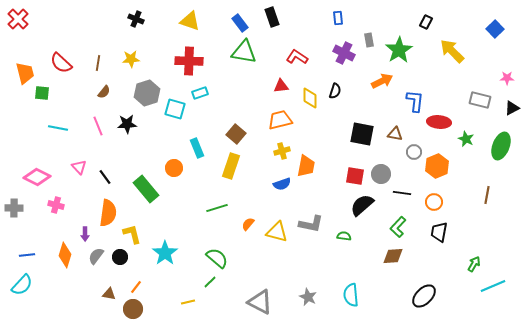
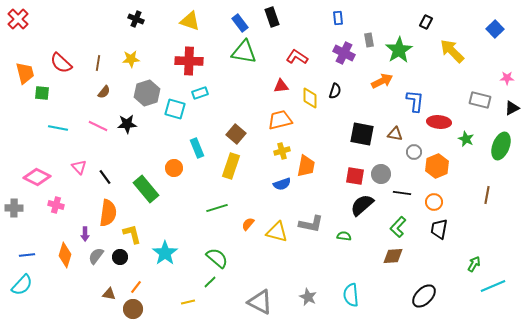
pink line at (98, 126): rotated 42 degrees counterclockwise
black trapezoid at (439, 232): moved 3 px up
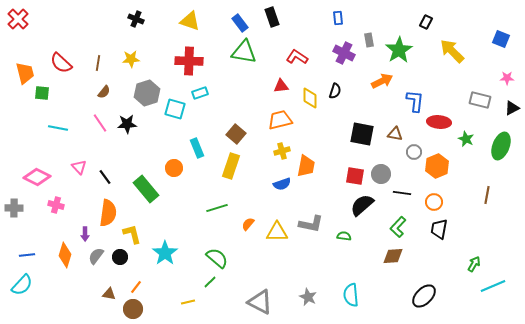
blue square at (495, 29): moved 6 px right, 10 px down; rotated 24 degrees counterclockwise
pink line at (98, 126): moved 2 px right, 3 px up; rotated 30 degrees clockwise
yellow triangle at (277, 232): rotated 15 degrees counterclockwise
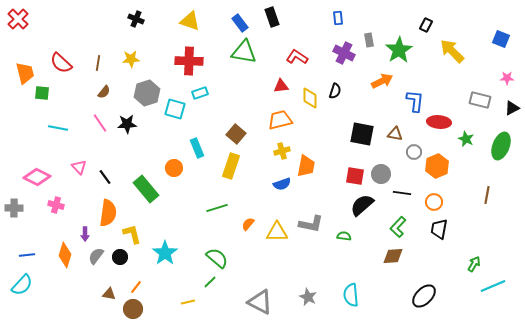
black rectangle at (426, 22): moved 3 px down
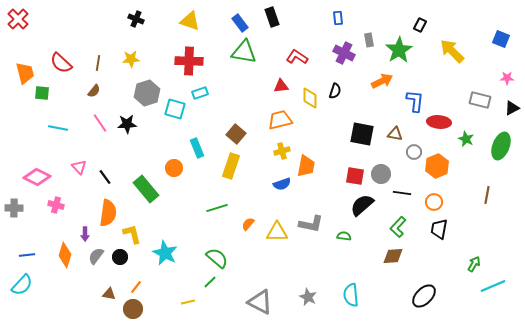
black rectangle at (426, 25): moved 6 px left
brown semicircle at (104, 92): moved 10 px left, 1 px up
cyan star at (165, 253): rotated 10 degrees counterclockwise
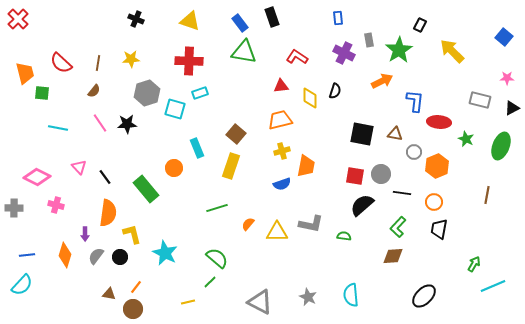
blue square at (501, 39): moved 3 px right, 2 px up; rotated 18 degrees clockwise
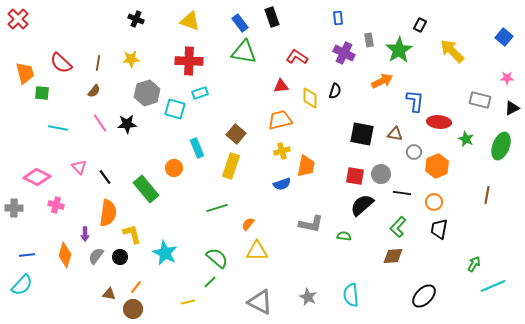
yellow triangle at (277, 232): moved 20 px left, 19 px down
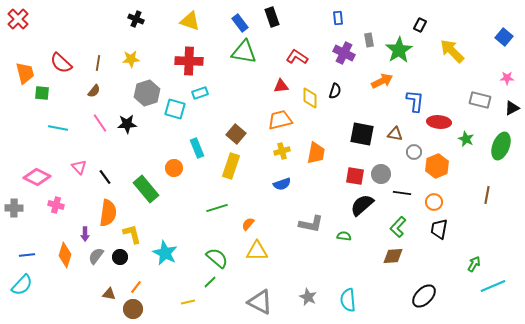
orange trapezoid at (306, 166): moved 10 px right, 13 px up
cyan semicircle at (351, 295): moved 3 px left, 5 px down
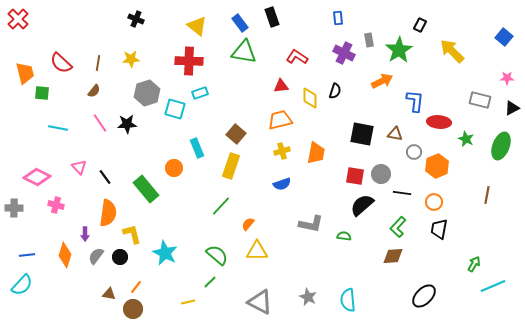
yellow triangle at (190, 21): moved 7 px right, 5 px down; rotated 20 degrees clockwise
green line at (217, 208): moved 4 px right, 2 px up; rotated 30 degrees counterclockwise
green semicircle at (217, 258): moved 3 px up
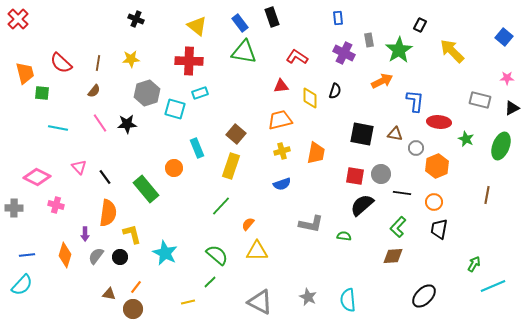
gray circle at (414, 152): moved 2 px right, 4 px up
